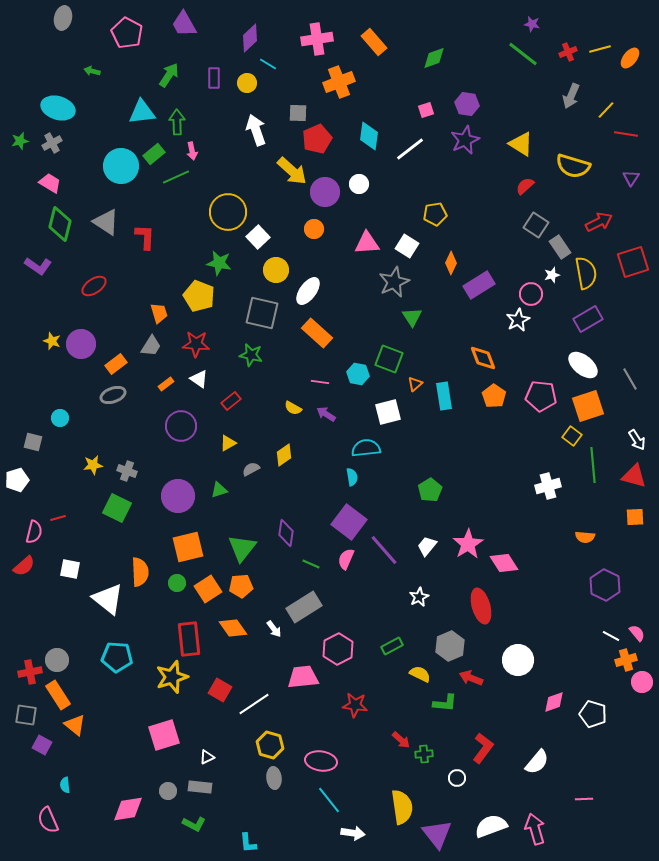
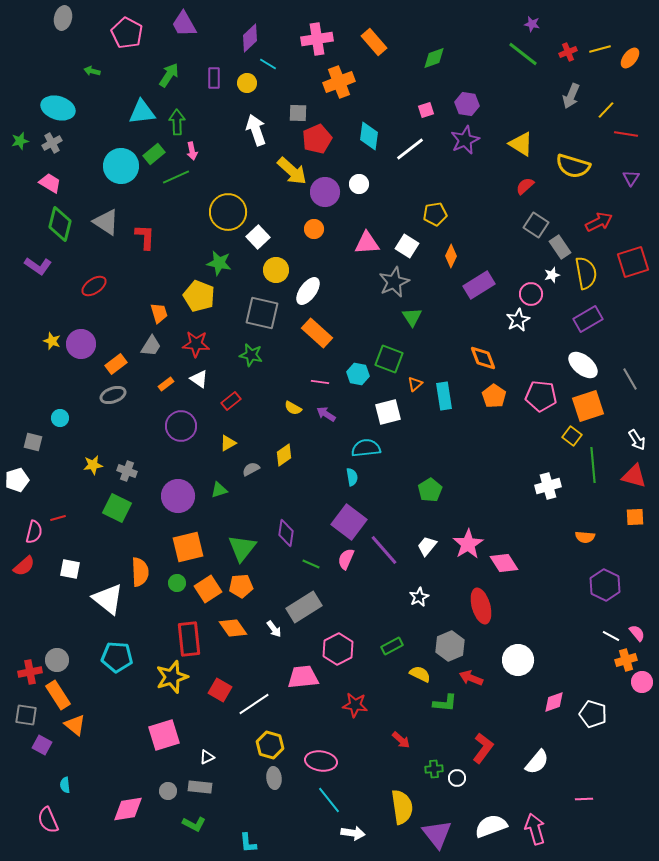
orange diamond at (451, 263): moved 7 px up
green cross at (424, 754): moved 10 px right, 15 px down
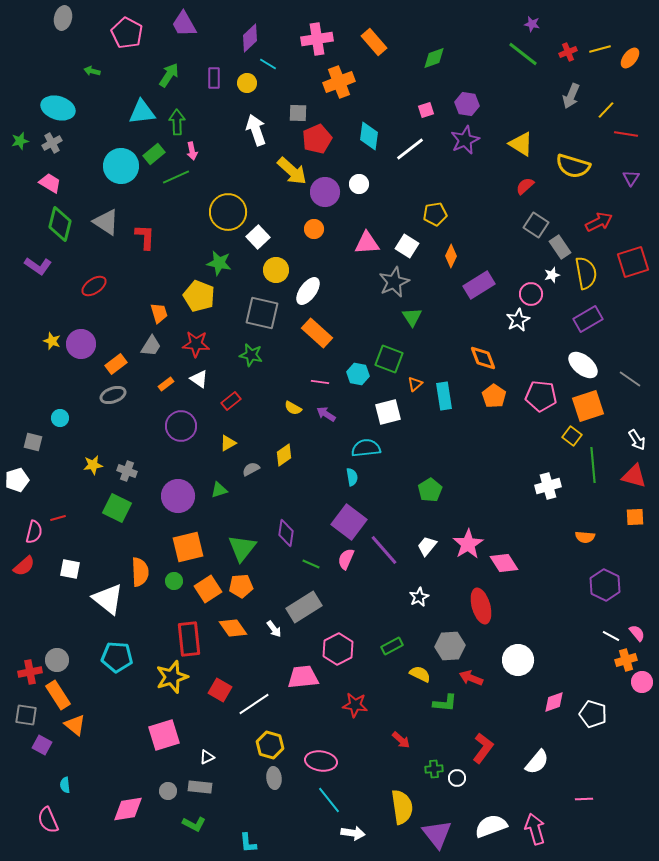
gray line at (630, 379): rotated 25 degrees counterclockwise
green circle at (177, 583): moved 3 px left, 2 px up
gray hexagon at (450, 646): rotated 20 degrees clockwise
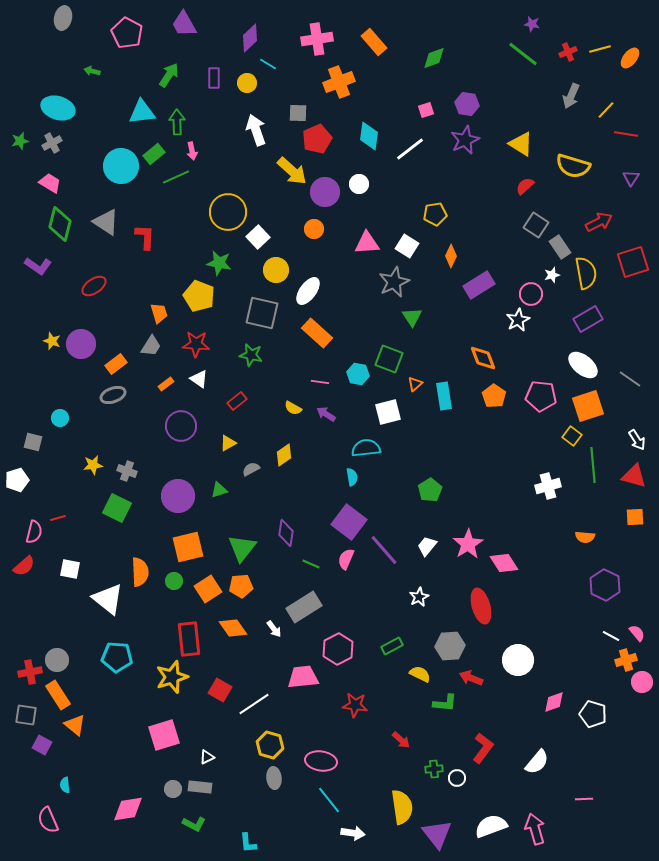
red rectangle at (231, 401): moved 6 px right
gray circle at (168, 791): moved 5 px right, 2 px up
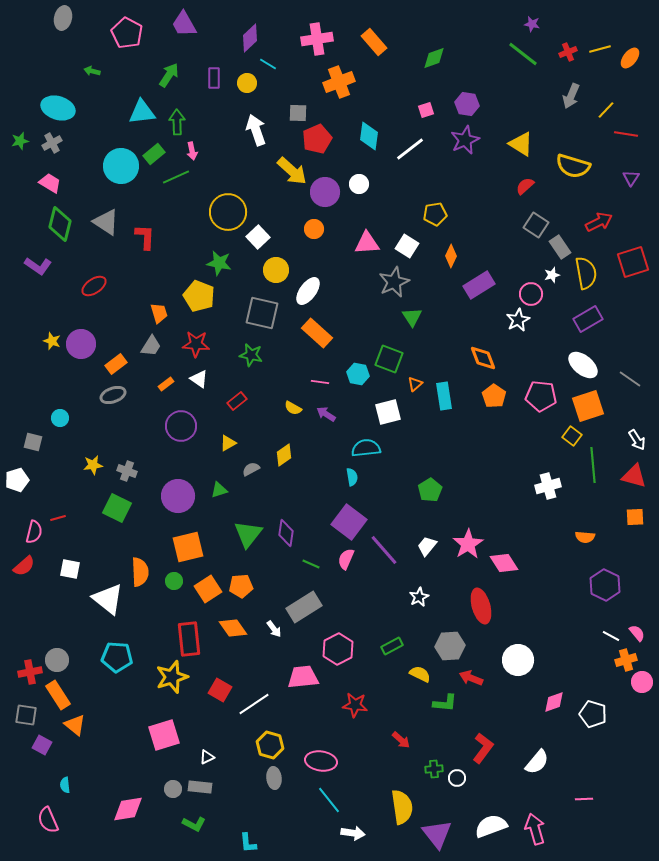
green triangle at (242, 548): moved 6 px right, 14 px up
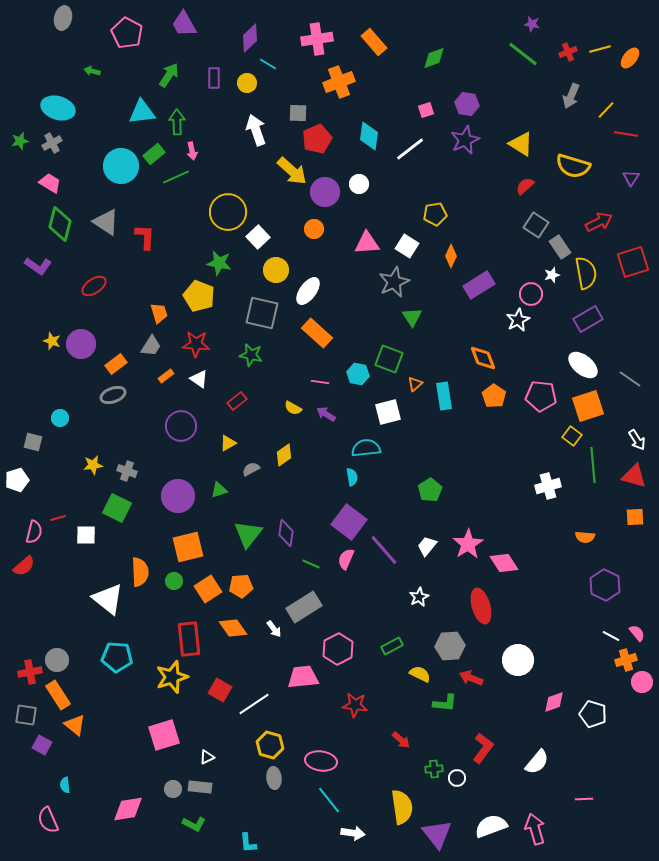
orange rectangle at (166, 384): moved 8 px up
white square at (70, 569): moved 16 px right, 34 px up; rotated 10 degrees counterclockwise
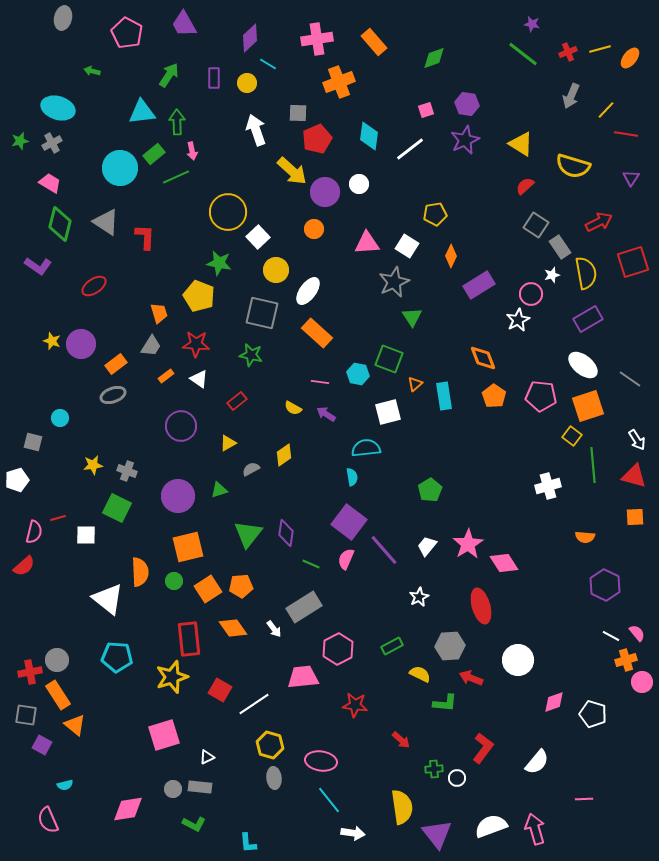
cyan circle at (121, 166): moved 1 px left, 2 px down
cyan semicircle at (65, 785): rotated 98 degrees counterclockwise
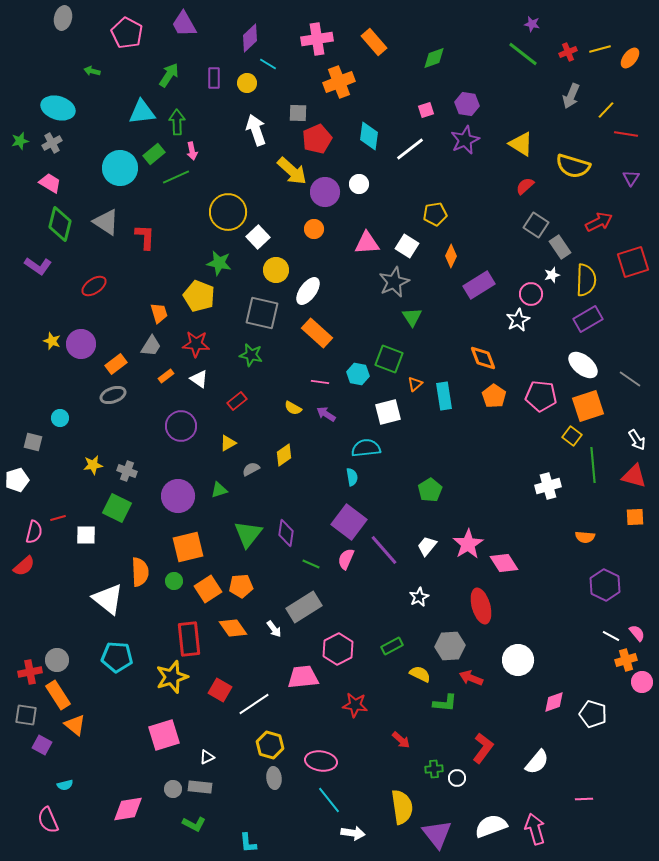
yellow semicircle at (586, 273): moved 7 px down; rotated 12 degrees clockwise
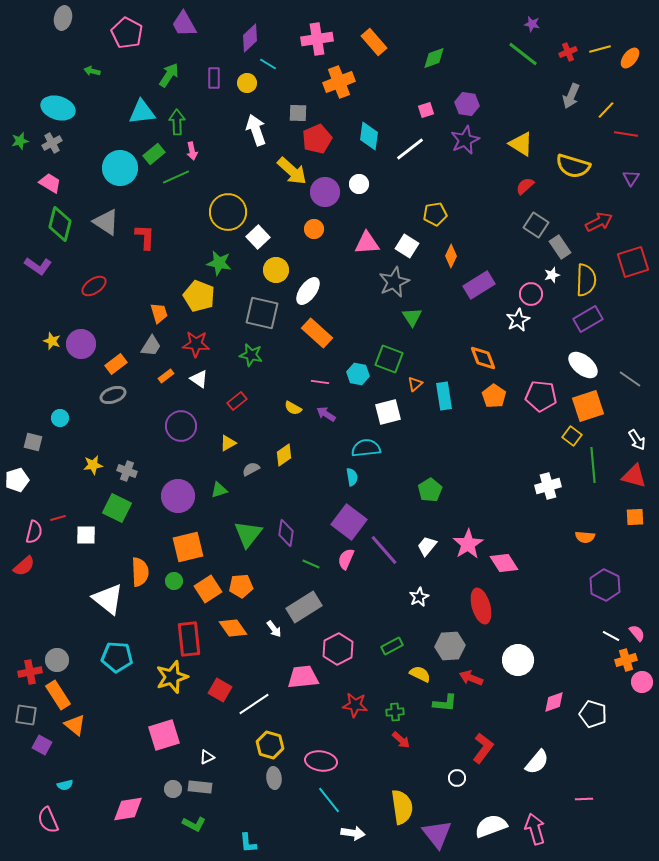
green cross at (434, 769): moved 39 px left, 57 px up
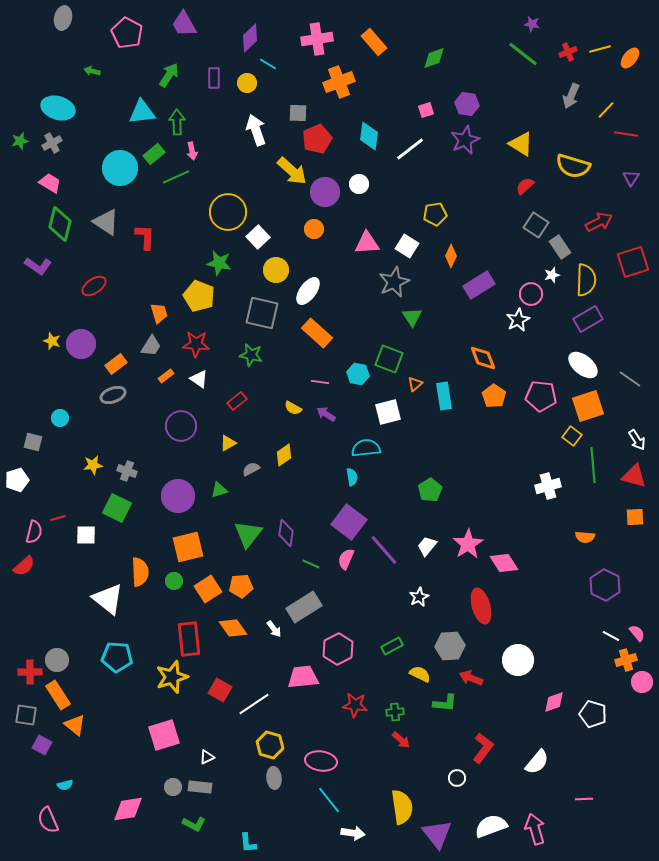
red cross at (30, 672): rotated 10 degrees clockwise
gray circle at (173, 789): moved 2 px up
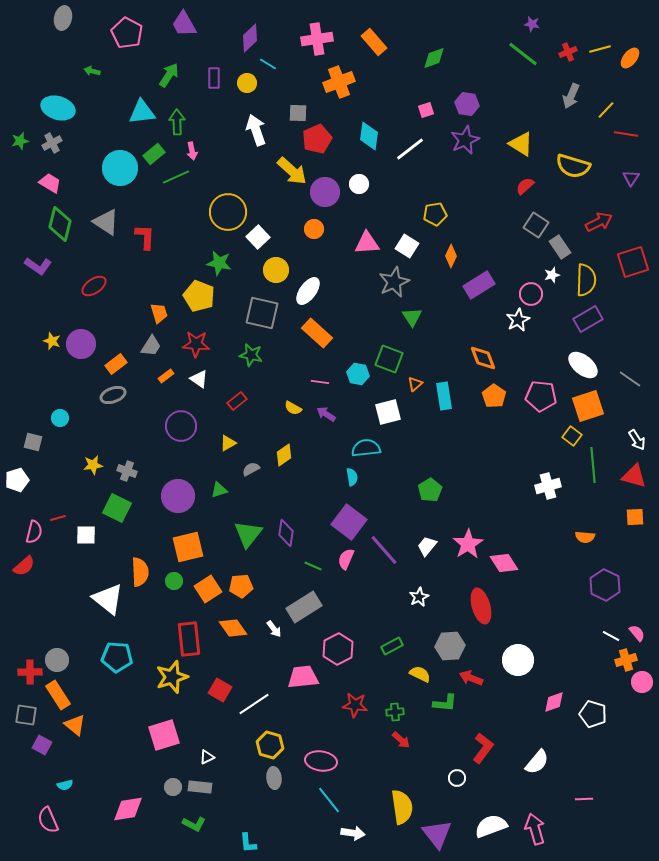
green line at (311, 564): moved 2 px right, 2 px down
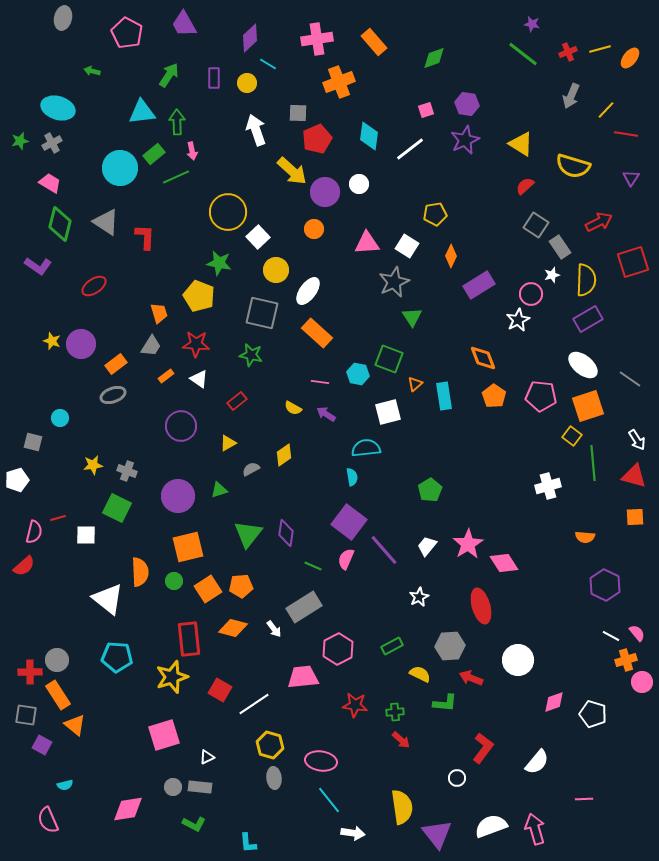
green line at (593, 465): moved 2 px up
orange diamond at (233, 628): rotated 40 degrees counterclockwise
